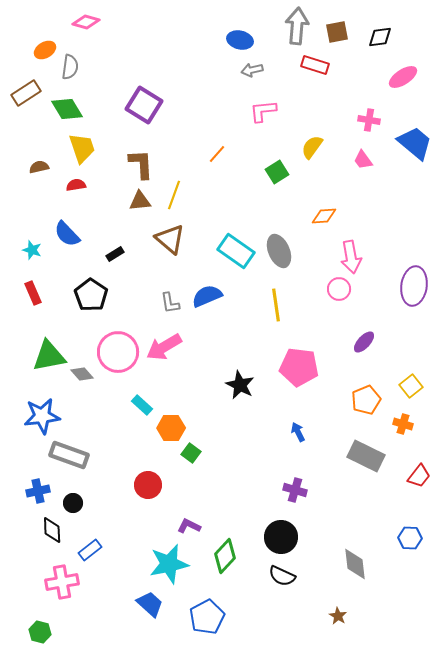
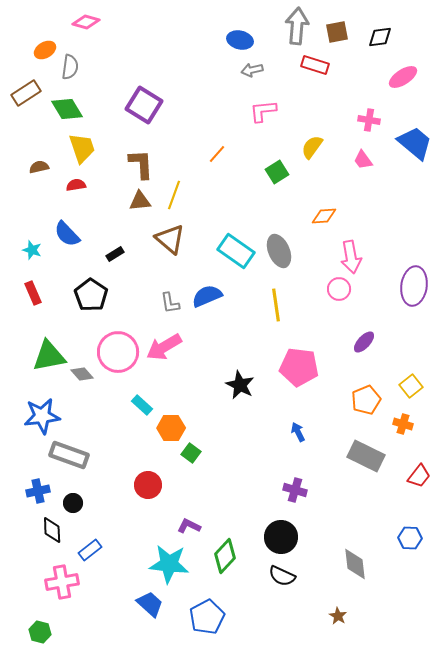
cyan star at (169, 564): rotated 18 degrees clockwise
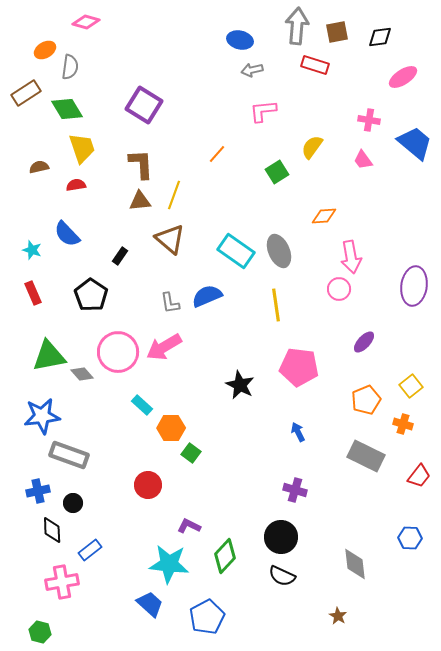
black rectangle at (115, 254): moved 5 px right, 2 px down; rotated 24 degrees counterclockwise
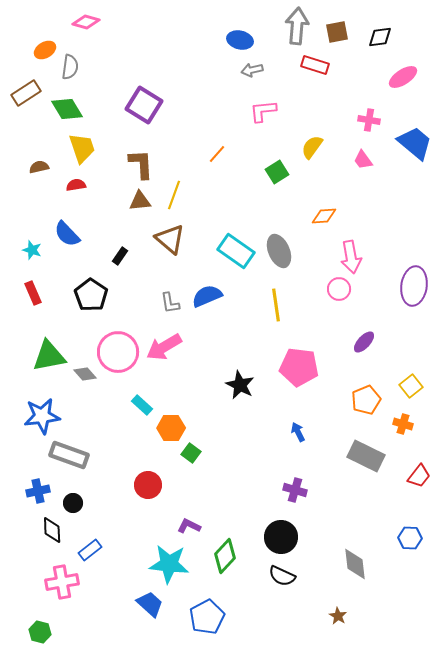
gray diamond at (82, 374): moved 3 px right
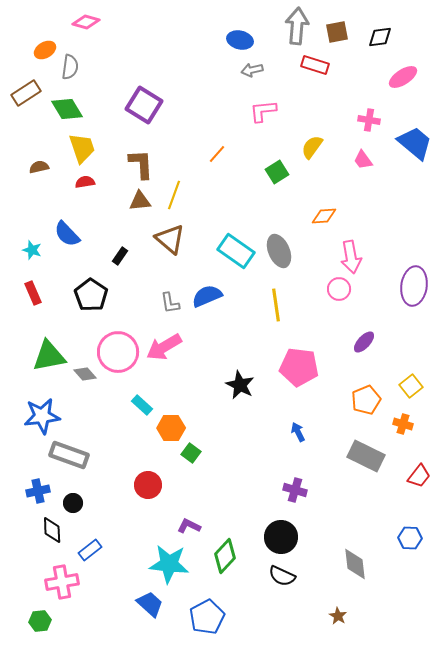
red semicircle at (76, 185): moved 9 px right, 3 px up
green hexagon at (40, 632): moved 11 px up; rotated 20 degrees counterclockwise
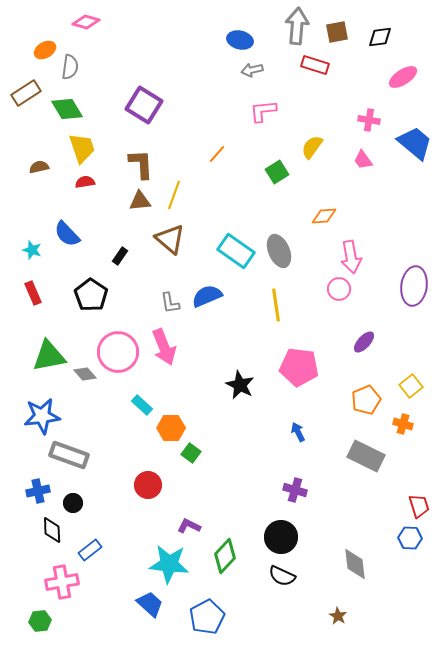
pink arrow at (164, 347): rotated 81 degrees counterclockwise
red trapezoid at (419, 476): moved 30 px down; rotated 55 degrees counterclockwise
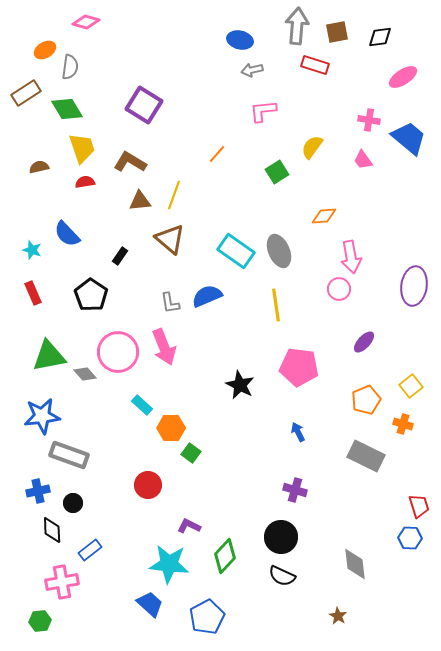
blue trapezoid at (415, 143): moved 6 px left, 5 px up
brown L-shape at (141, 164): moved 11 px left, 2 px up; rotated 56 degrees counterclockwise
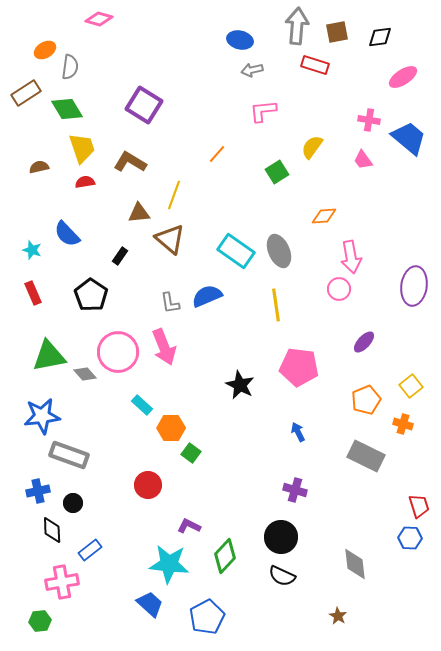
pink diamond at (86, 22): moved 13 px right, 3 px up
brown triangle at (140, 201): moved 1 px left, 12 px down
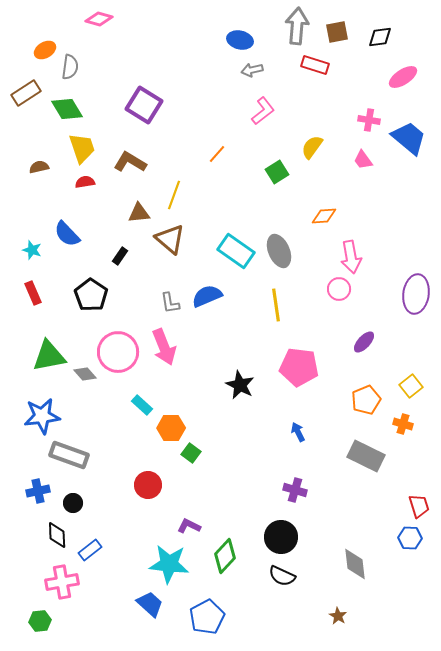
pink L-shape at (263, 111): rotated 148 degrees clockwise
purple ellipse at (414, 286): moved 2 px right, 8 px down
black diamond at (52, 530): moved 5 px right, 5 px down
